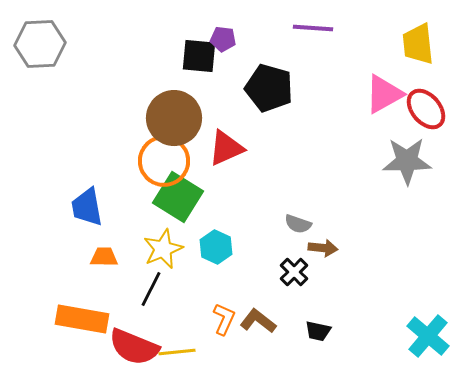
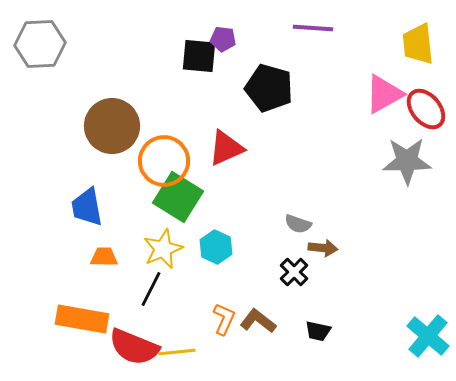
brown circle: moved 62 px left, 8 px down
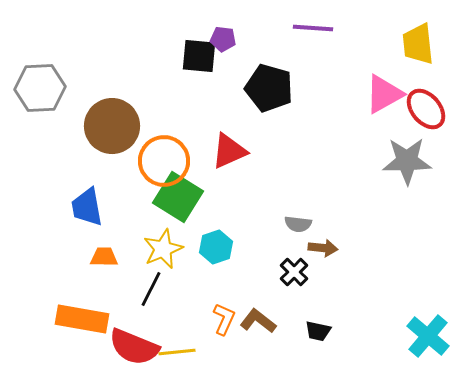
gray hexagon: moved 44 px down
red triangle: moved 3 px right, 3 px down
gray semicircle: rotated 12 degrees counterclockwise
cyan hexagon: rotated 16 degrees clockwise
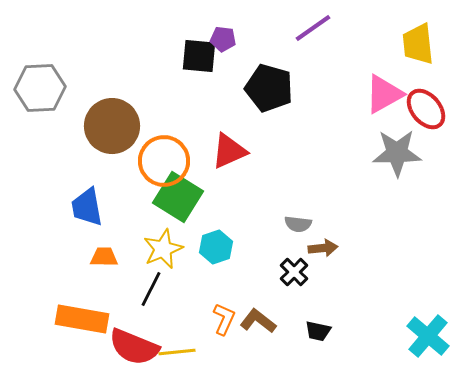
purple line: rotated 39 degrees counterclockwise
gray star: moved 10 px left, 8 px up
brown arrow: rotated 12 degrees counterclockwise
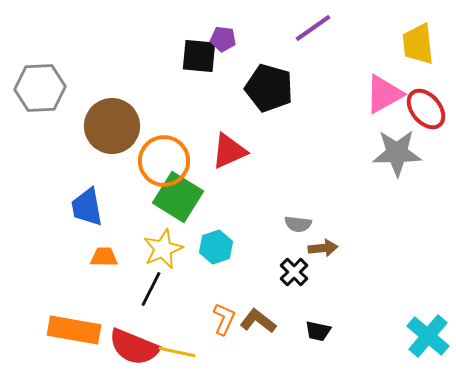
orange rectangle: moved 8 px left, 11 px down
yellow line: rotated 18 degrees clockwise
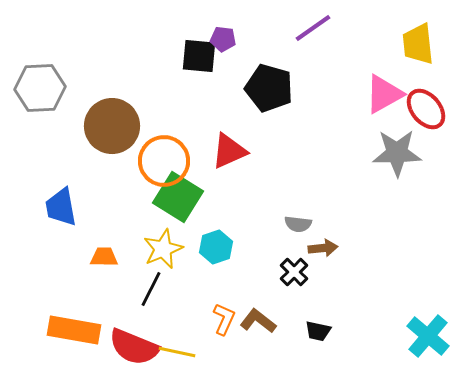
blue trapezoid: moved 26 px left
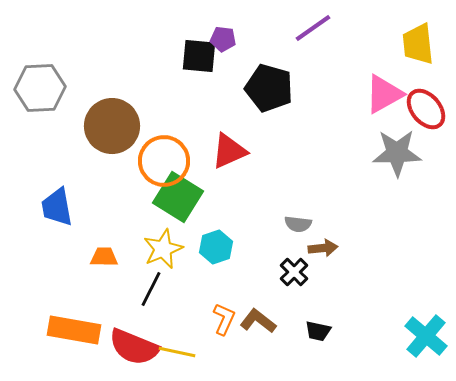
blue trapezoid: moved 4 px left
cyan cross: moved 2 px left
